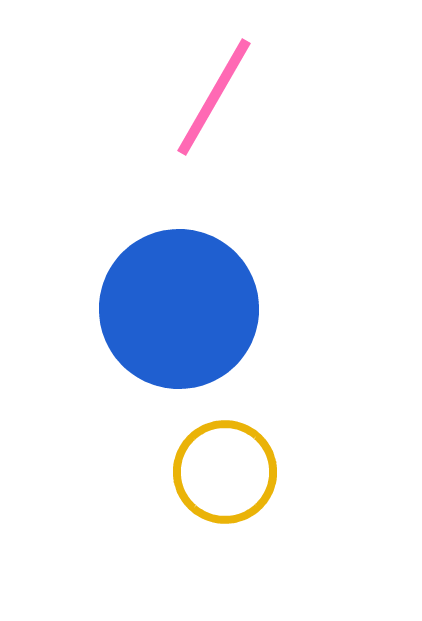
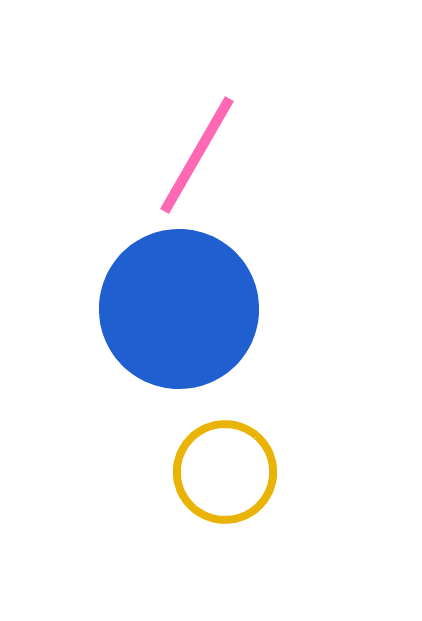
pink line: moved 17 px left, 58 px down
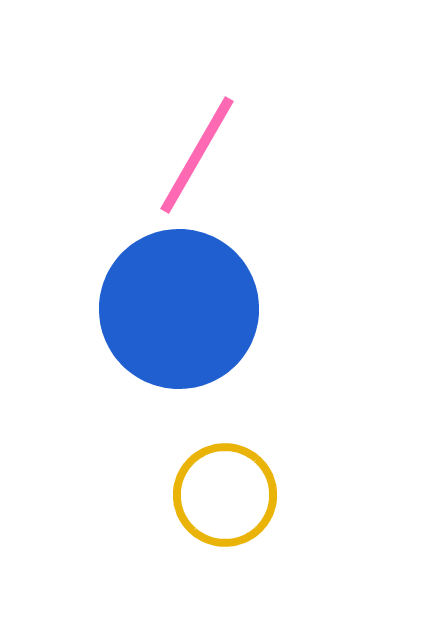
yellow circle: moved 23 px down
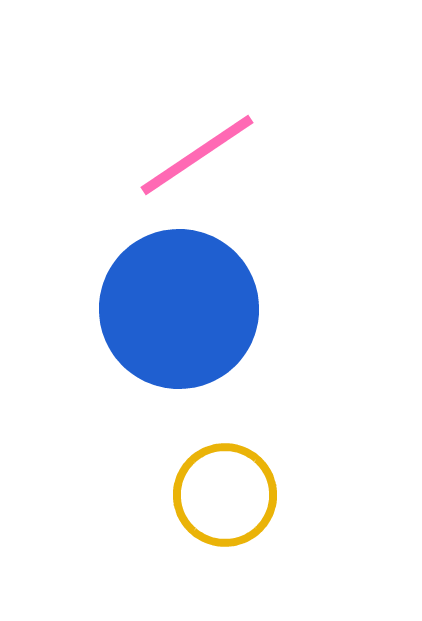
pink line: rotated 26 degrees clockwise
